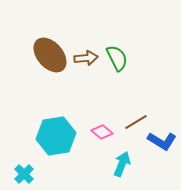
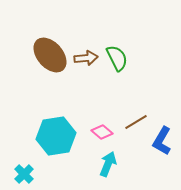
blue L-shape: rotated 88 degrees clockwise
cyan arrow: moved 14 px left
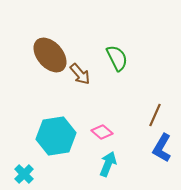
brown arrow: moved 6 px left, 16 px down; rotated 55 degrees clockwise
brown line: moved 19 px right, 7 px up; rotated 35 degrees counterclockwise
blue L-shape: moved 7 px down
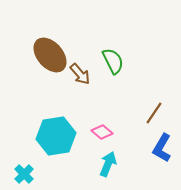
green semicircle: moved 4 px left, 3 px down
brown line: moved 1 px left, 2 px up; rotated 10 degrees clockwise
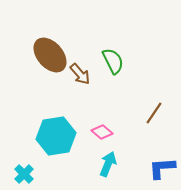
blue L-shape: moved 20 px down; rotated 56 degrees clockwise
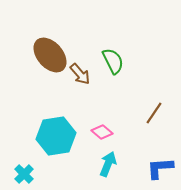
blue L-shape: moved 2 px left
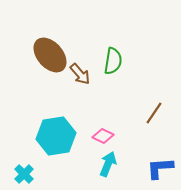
green semicircle: rotated 36 degrees clockwise
pink diamond: moved 1 px right, 4 px down; rotated 15 degrees counterclockwise
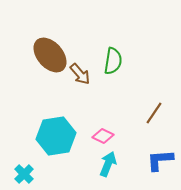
blue L-shape: moved 8 px up
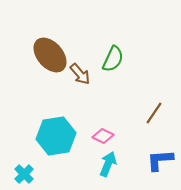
green semicircle: moved 2 px up; rotated 16 degrees clockwise
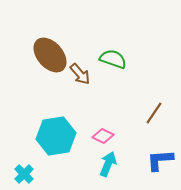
green semicircle: rotated 96 degrees counterclockwise
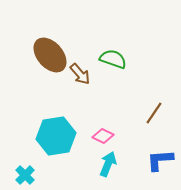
cyan cross: moved 1 px right, 1 px down
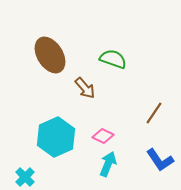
brown ellipse: rotated 9 degrees clockwise
brown arrow: moved 5 px right, 14 px down
cyan hexagon: moved 1 px down; rotated 15 degrees counterclockwise
blue L-shape: rotated 120 degrees counterclockwise
cyan cross: moved 2 px down
